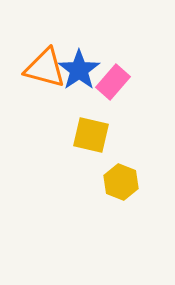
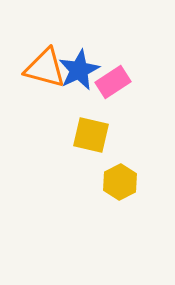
blue star: rotated 9 degrees clockwise
pink rectangle: rotated 16 degrees clockwise
yellow hexagon: moved 1 px left; rotated 12 degrees clockwise
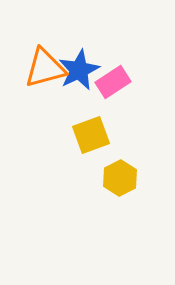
orange triangle: rotated 30 degrees counterclockwise
yellow square: rotated 33 degrees counterclockwise
yellow hexagon: moved 4 px up
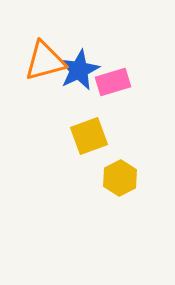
orange triangle: moved 7 px up
pink rectangle: rotated 16 degrees clockwise
yellow square: moved 2 px left, 1 px down
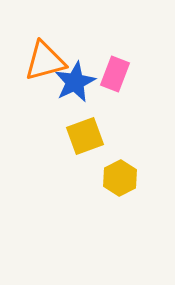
blue star: moved 4 px left, 12 px down
pink rectangle: moved 2 px right, 8 px up; rotated 52 degrees counterclockwise
yellow square: moved 4 px left
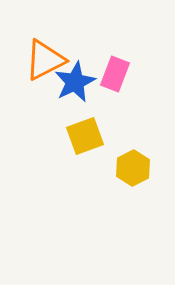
orange triangle: moved 1 px up; rotated 12 degrees counterclockwise
yellow hexagon: moved 13 px right, 10 px up
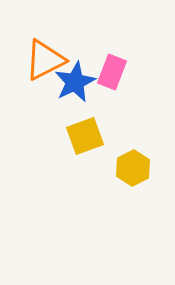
pink rectangle: moved 3 px left, 2 px up
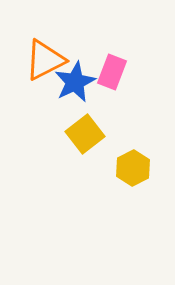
yellow square: moved 2 px up; rotated 18 degrees counterclockwise
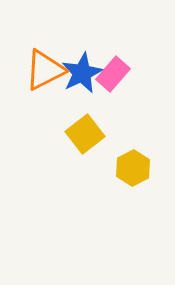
orange triangle: moved 10 px down
pink rectangle: moved 1 px right, 2 px down; rotated 20 degrees clockwise
blue star: moved 7 px right, 9 px up
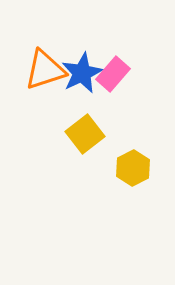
orange triangle: rotated 9 degrees clockwise
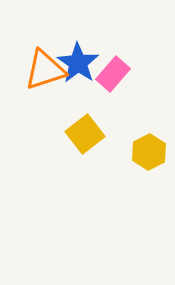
blue star: moved 4 px left, 10 px up; rotated 12 degrees counterclockwise
yellow hexagon: moved 16 px right, 16 px up
